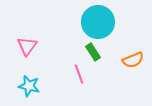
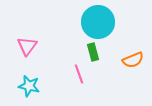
green rectangle: rotated 18 degrees clockwise
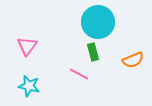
pink line: rotated 42 degrees counterclockwise
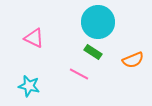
pink triangle: moved 7 px right, 8 px up; rotated 40 degrees counterclockwise
green rectangle: rotated 42 degrees counterclockwise
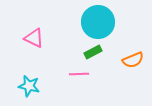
green rectangle: rotated 60 degrees counterclockwise
pink line: rotated 30 degrees counterclockwise
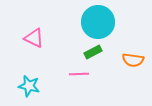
orange semicircle: rotated 30 degrees clockwise
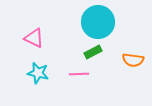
cyan star: moved 9 px right, 13 px up
